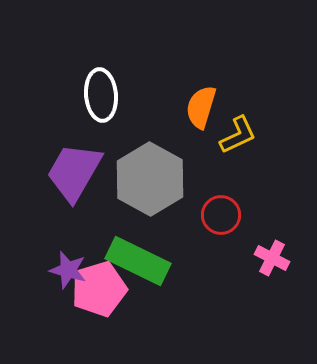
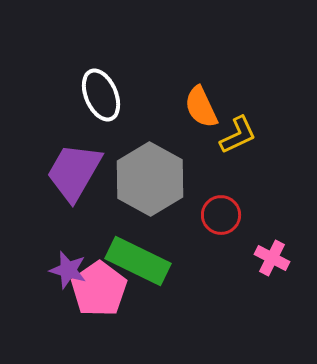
white ellipse: rotated 18 degrees counterclockwise
orange semicircle: rotated 42 degrees counterclockwise
pink pentagon: rotated 18 degrees counterclockwise
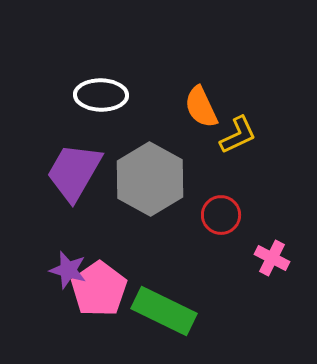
white ellipse: rotated 66 degrees counterclockwise
green rectangle: moved 26 px right, 50 px down
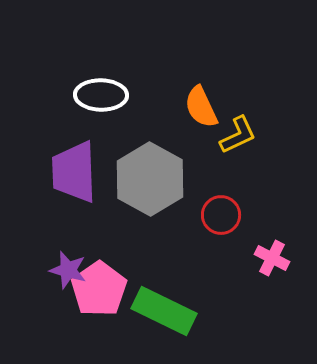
purple trapezoid: rotated 32 degrees counterclockwise
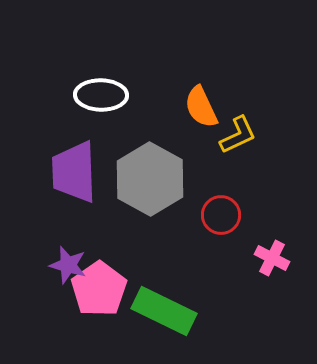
purple star: moved 5 px up
